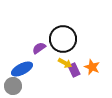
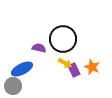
purple semicircle: rotated 48 degrees clockwise
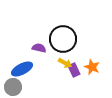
gray circle: moved 1 px down
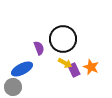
purple semicircle: rotated 56 degrees clockwise
orange star: moved 1 px left
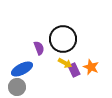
gray circle: moved 4 px right
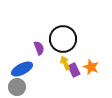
yellow arrow: rotated 144 degrees counterclockwise
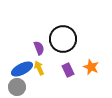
yellow arrow: moved 26 px left, 5 px down
purple rectangle: moved 6 px left
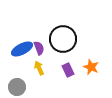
blue ellipse: moved 20 px up
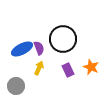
yellow arrow: rotated 48 degrees clockwise
gray circle: moved 1 px left, 1 px up
